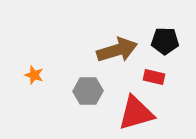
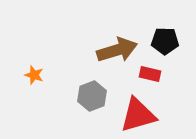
red rectangle: moved 4 px left, 3 px up
gray hexagon: moved 4 px right, 5 px down; rotated 20 degrees counterclockwise
red triangle: moved 2 px right, 2 px down
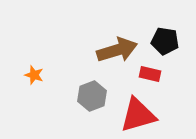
black pentagon: rotated 8 degrees clockwise
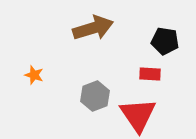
brown arrow: moved 24 px left, 22 px up
red rectangle: rotated 10 degrees counterclockwise
gray hexagon: moved 3 px right
red triangle: rotated 48 degrees counterclockwise
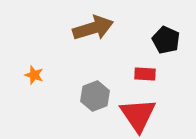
black pentagon: moved 1 px right, 1 px up; rotated 16 degrees clockwise
red rectangle: moved 5 px left
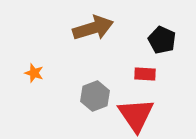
black pentagon: moved 4 px left
orange star: moved 2 px up
red triangle: moved 2 px left
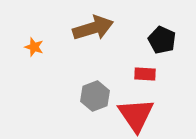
orange star: moved 26 px up
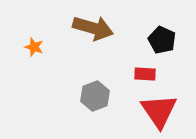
brown arrow: rotated 33 degrees clockwise
red triangle: moved 23 px right, 4 px up
